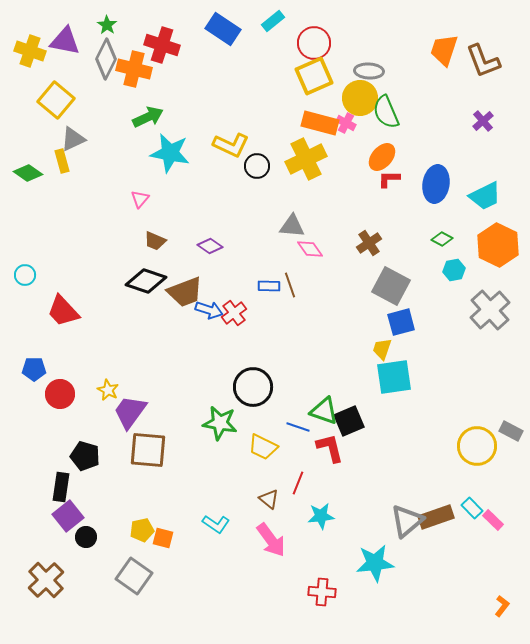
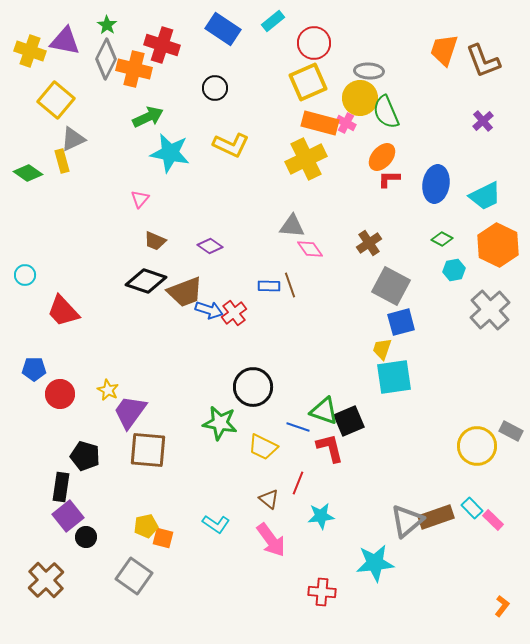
yellow square at (314, 76): moved 6 px left, 6 px down
black circle at (257, 166): moved 42 px left, 78 px up
yellow pentagon at (142, 530): moved 4 px right, 4 px up
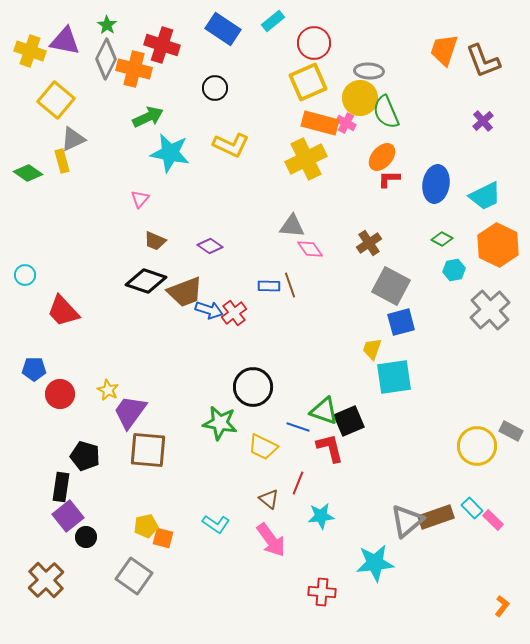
yellow trapezoid at (382, 349): moved 10 px left
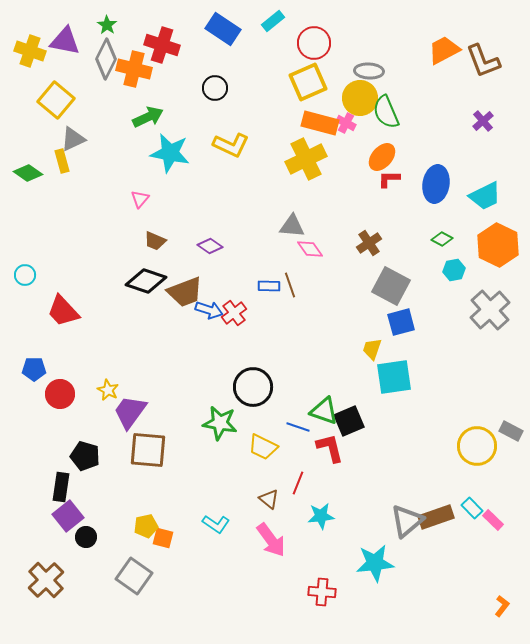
orange trapezoid at (444, 50): rotated 44 degrees clockwise
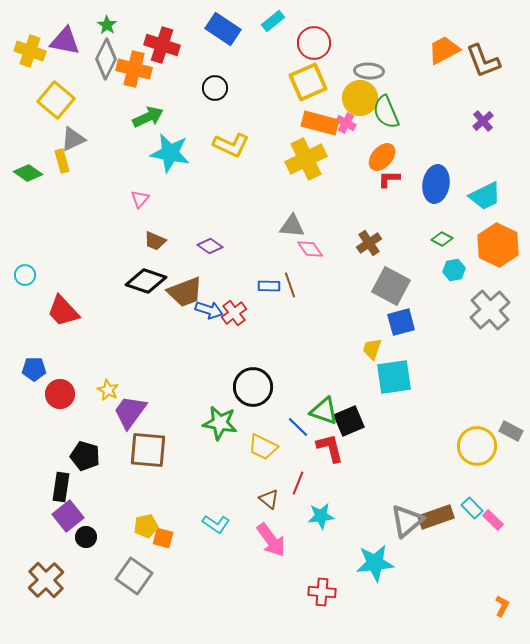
blue line at (298, 427): rotated 25 degrees clockwise
orange L-shape at (502, 606): rotated 10 degrees counterclockwise
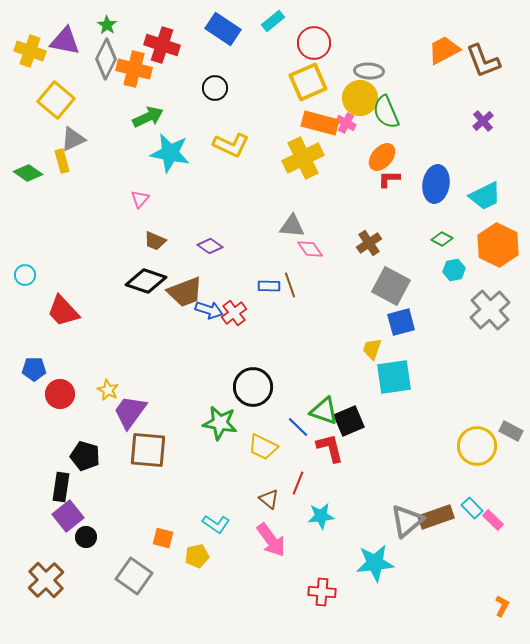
yellow cross at (306, 159): moved 3 px left, 1 px up
yellow pentagon at (146, 526): moved 51 px right, 30 px down
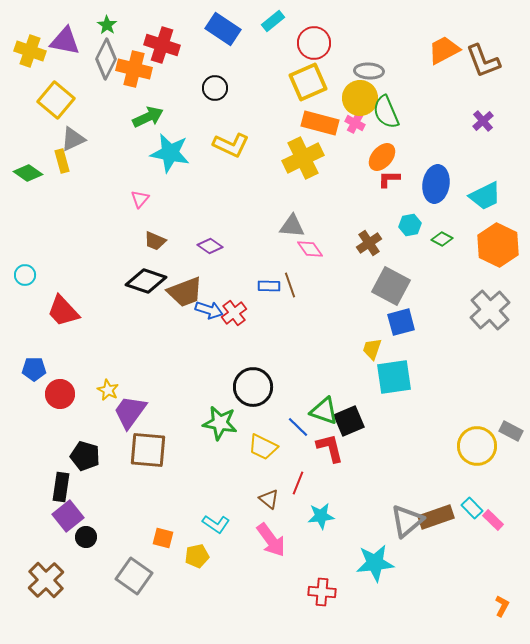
pink cross at (346, 123): moved 9 px right
cyan hexagon at (454, 270): moved 44 px left, 45 px up
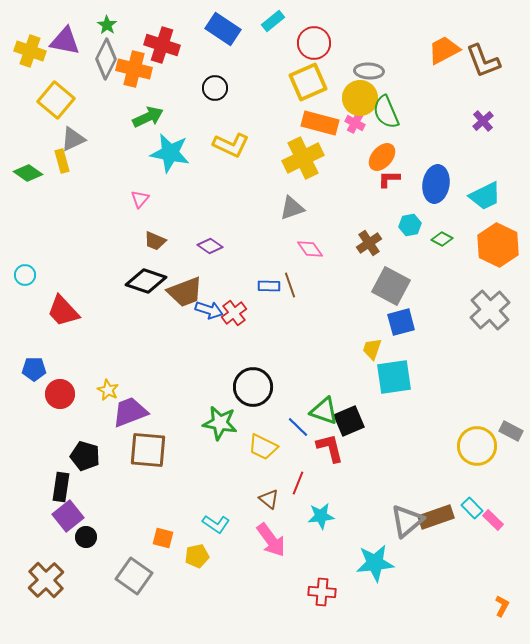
gray triangle at (292, 226): moved 18 px up; rotated 24 degrees counterclockwise
purple trapezoid at (130, 412): rotated 33 degrees clockwise
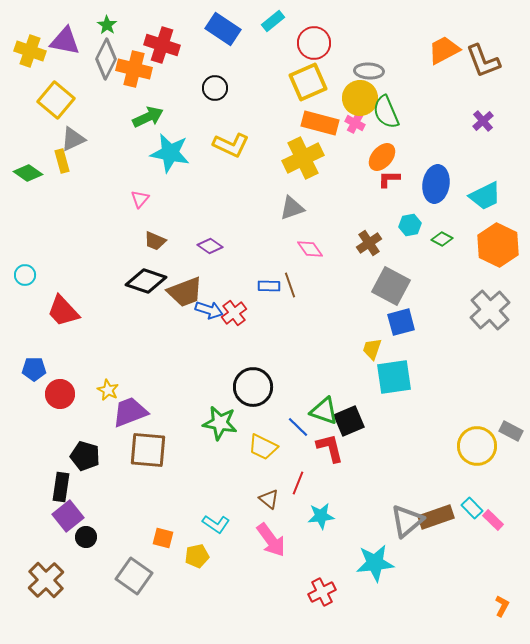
red cross at (322, 592): rotated 32 degrees counterclockwise
